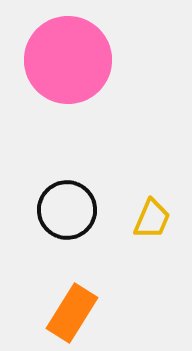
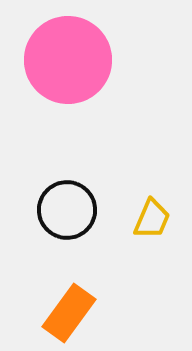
orange rectangle: moved 3 px left; rotated 4 degrees clockwise
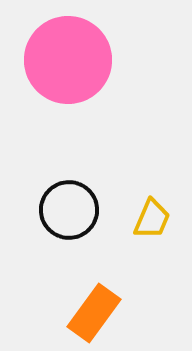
black circle: moved 2 px right
orange rectangle: moved 25 px right
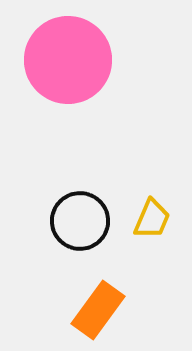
black circle: moved 11 px right, 11 px down
orange rectangle: moved 4 px right, 3 px up
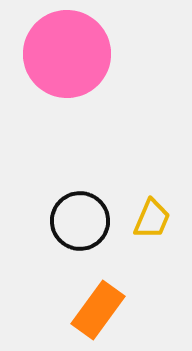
pink circle: moved 1 px left, 6 px up
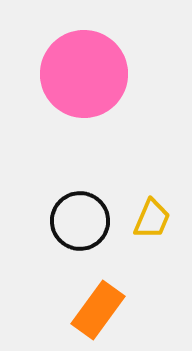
pink circle: moved 17 px right, 20 px down
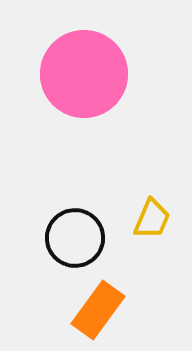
black circle: moved 5 px left, 17 px down
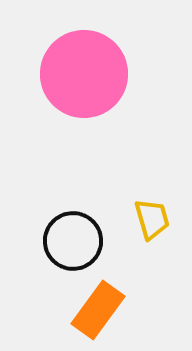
yellow trapezoid: rotated 39 degrees counterclockwise
black circle: moved 2 px left, 3 px down
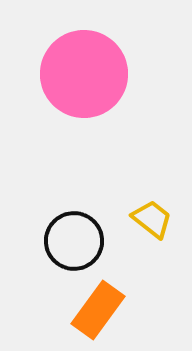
yellow trapezoid: rotated 36 degrees counterclockwise
black circle: moved 1 px right
